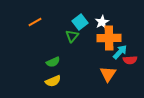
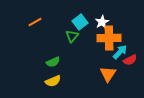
red semicircle: rotated 24 degrees counterclockwise
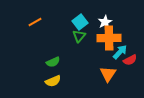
white star: moved 3 px right
green triangle: moved 7 px right
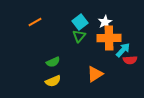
cyan arrow: moved 3 px right, 2 px up
red semicircle: rotated 24 degrees clockwise
orange triangle: moved 13 px left; rotated 24 degrees clockwise
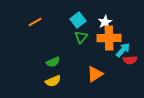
cyan square: moved 2 px left, 2 px up
green triangle: moved 2 px right, 1 px down
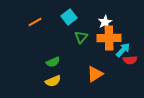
cyan square: moved 9 px left, 3 px up
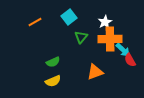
orange cross: moved 1 px right, 1 px down
cyan arrow: rotated 91 degrees clockwise
red semicircle: rotated 64 degrees clockwise
orange triangle: moved 2 px up; rotated 12 degrees clockwise
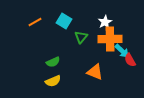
cyan square: moved 5 px left, 4 px down; rotated 21 degrees counterclockwise
cyan arrow: moved 1 px left, 1 px down
orange triangle: rotated 42 degrees clockwise
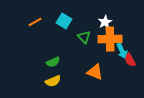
green triangle: moved 3 px right; rotated 24 degrees counterclockwise
cyan arrow: rotated 21 degrees clockwise
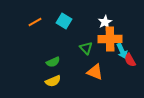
green triangle: moved 2 px right, 11 px down
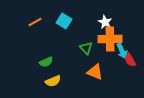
white star: rotated 16 degrees counterclockwise
green semicircle: moved 7 px left
